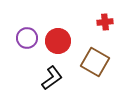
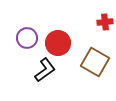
red circle: moved 2 px down
black L-shape: moved 7 px left, 8 px up
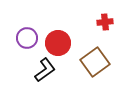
brown square: rotated 24 degrees clockwise
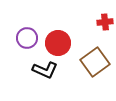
black L-shape: rotated 60 degrees clockwise
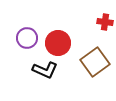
red cross: rotated 14 degrees clockwise
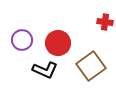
purple circle: moved 5 px left, 2 px down
brown square: moved 4 px left, 4 px down
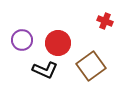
red cross: moved 1 px up; rotated 14 degrees clockwise
